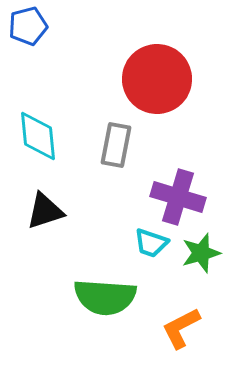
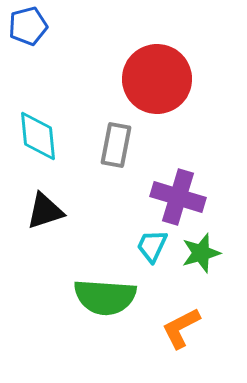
cyan trapezoid: moved 1 px right, 3 px down; rotated 96 degrees clockwise
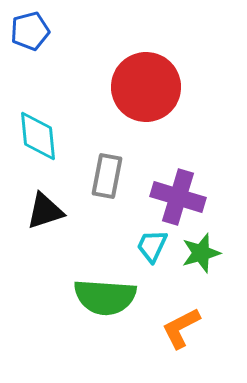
blue pentagon: moved 2 px right, 5 px down
red circle: moved 11 px left, 8 px down
gray rectangle: moved 9 px left, 31 px down
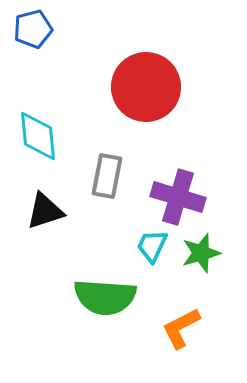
blue pentagon: moved 3 px right, 2 px up
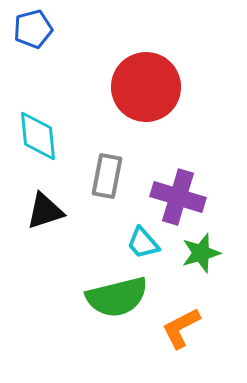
cyan trapezoid: moved 9 px left, 3 px up; rotated 66 degrees counterclockwise
green semicircle: moved 12 px right; rotated 18 degrees counterclockwise
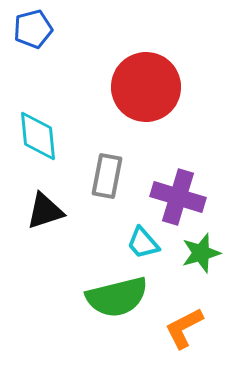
orange L-shape: moved 3 px right
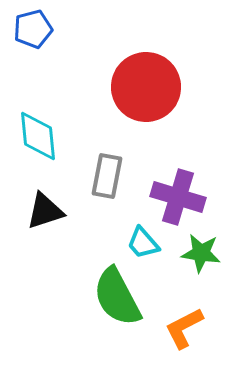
green star: rotated 24 degrees clockwise
green semicircle: rotated 76 degrees clockwise
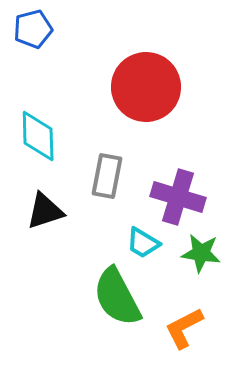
cyan diamond: rotated 4 degrees clockwise
cyan trapezoid: rotated 18 degrees counterclockwise
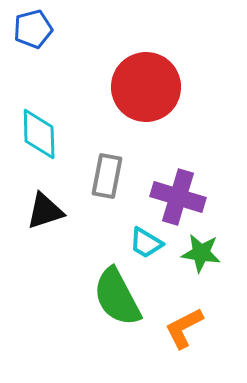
cyan diamond: moved 1 px right, 2 px up
cyan trapezoid: moved 3 px right
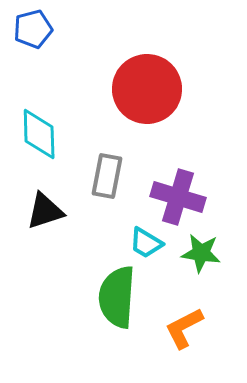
red circle: moved 1 px right, 2 px down
green semicircle: rotated 32 degrees clockwise
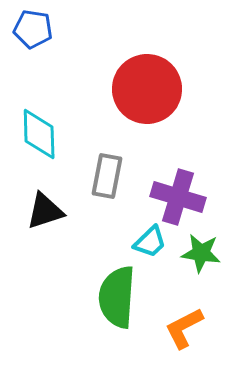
blue pentagon: rotated 24 degrees clockwise
cyan trapezoid: moved 4 px right, 1 px up; rotated 75 degrees counterclockwise
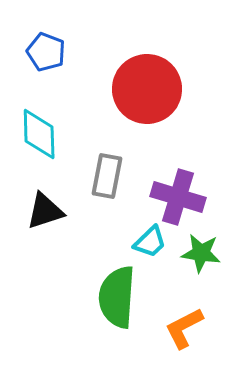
blue pentagon: moved 13 px right, 23 px down; rotated 12 degrees clockwise
